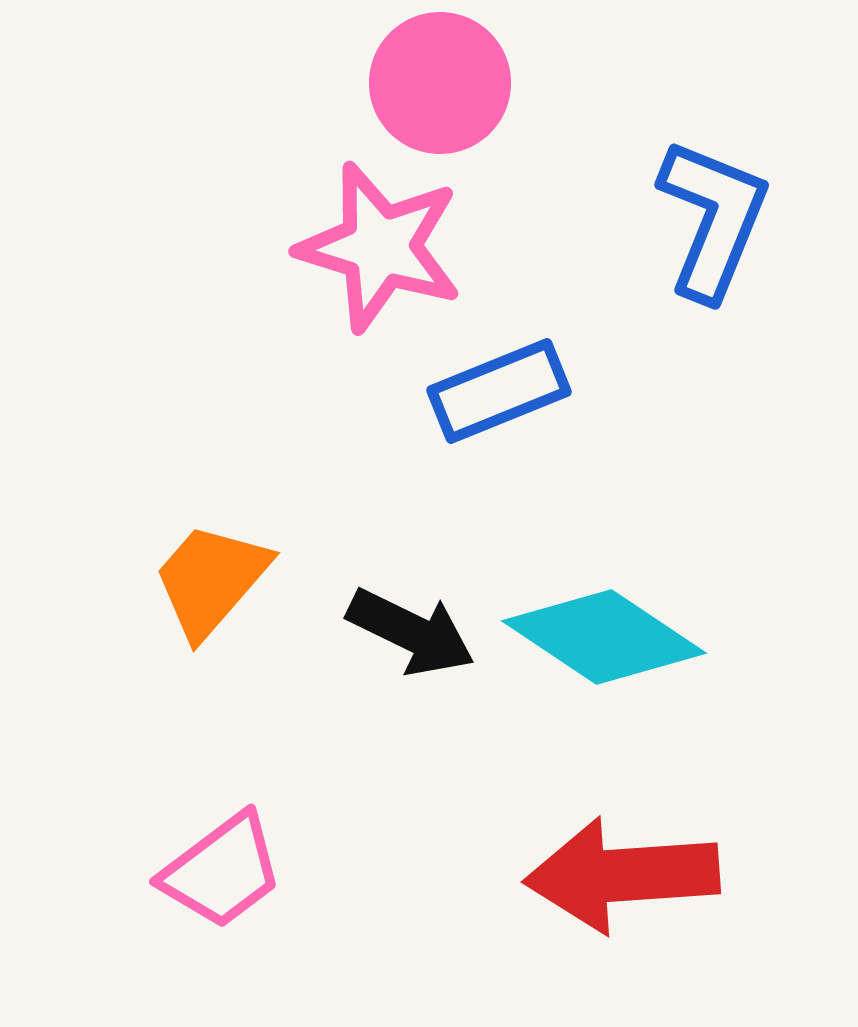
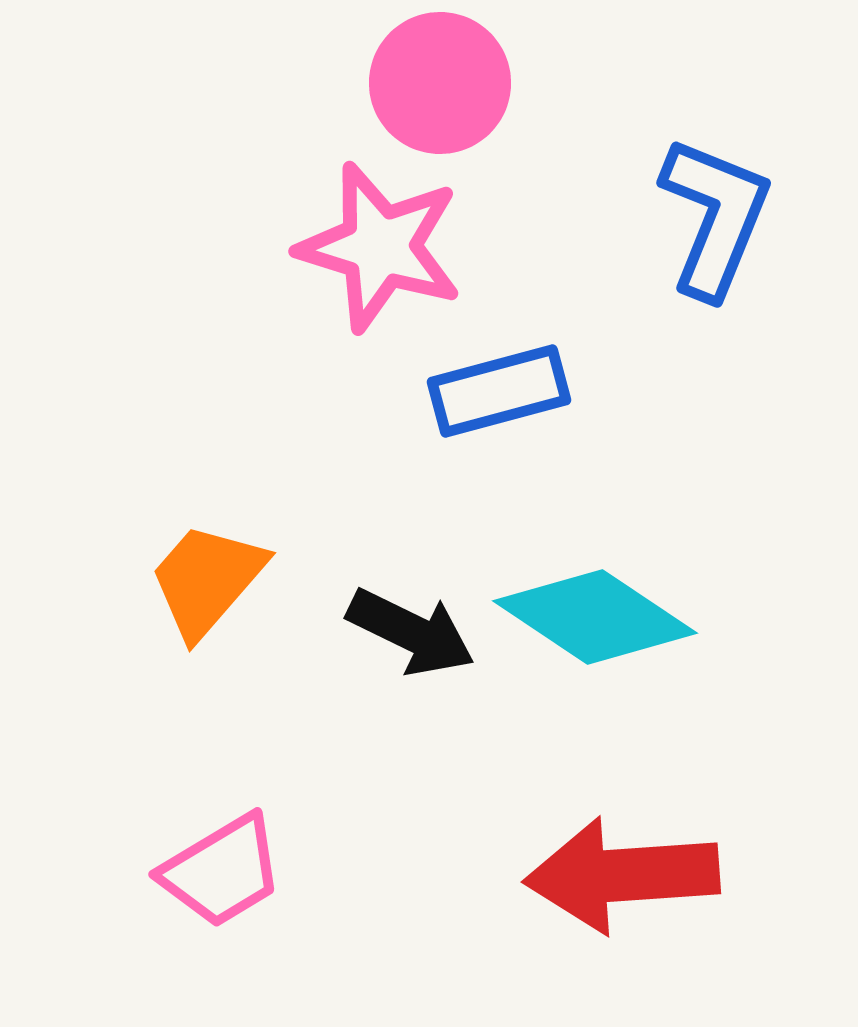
blue L-shape: moved 2 px right, 2 px up
blue rectangle: rotated 7 degrees clockwise
orange trapezoid: moved 4 px left
cyan diamond: moved 9 px left, 20 px up
pink trapezoid: rotated 6 degrees clockwise
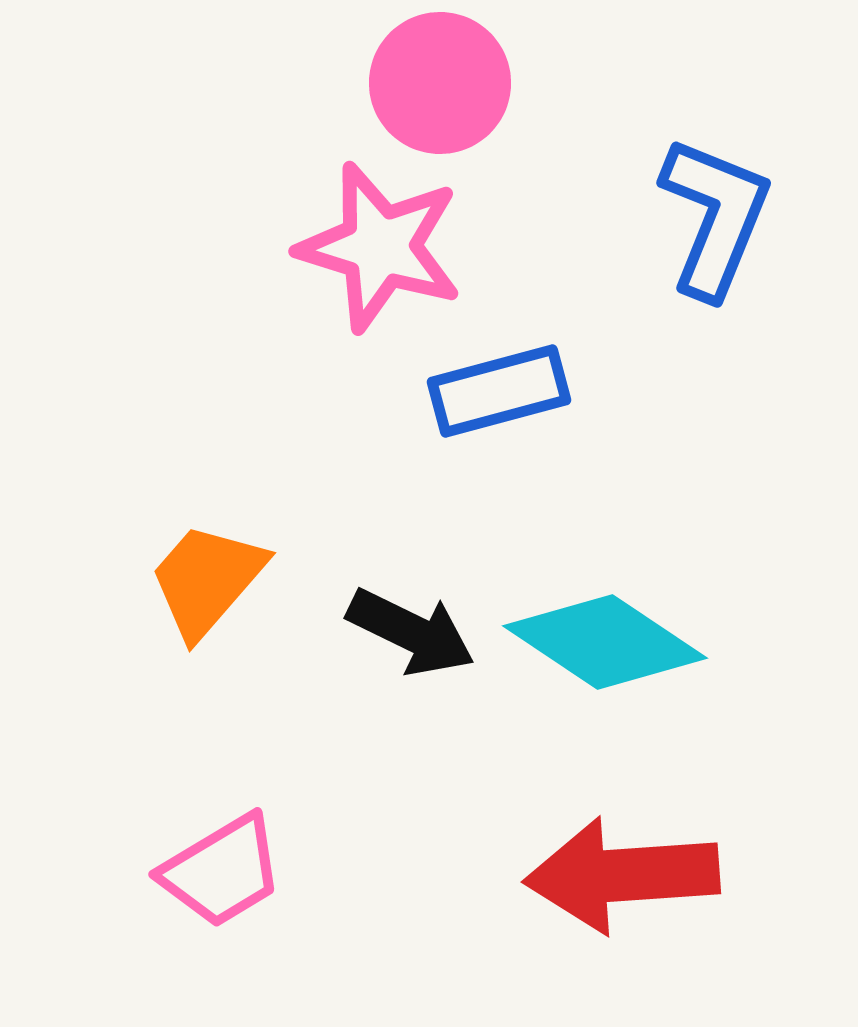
cyan diamond: moved 10 px right, 25 px down
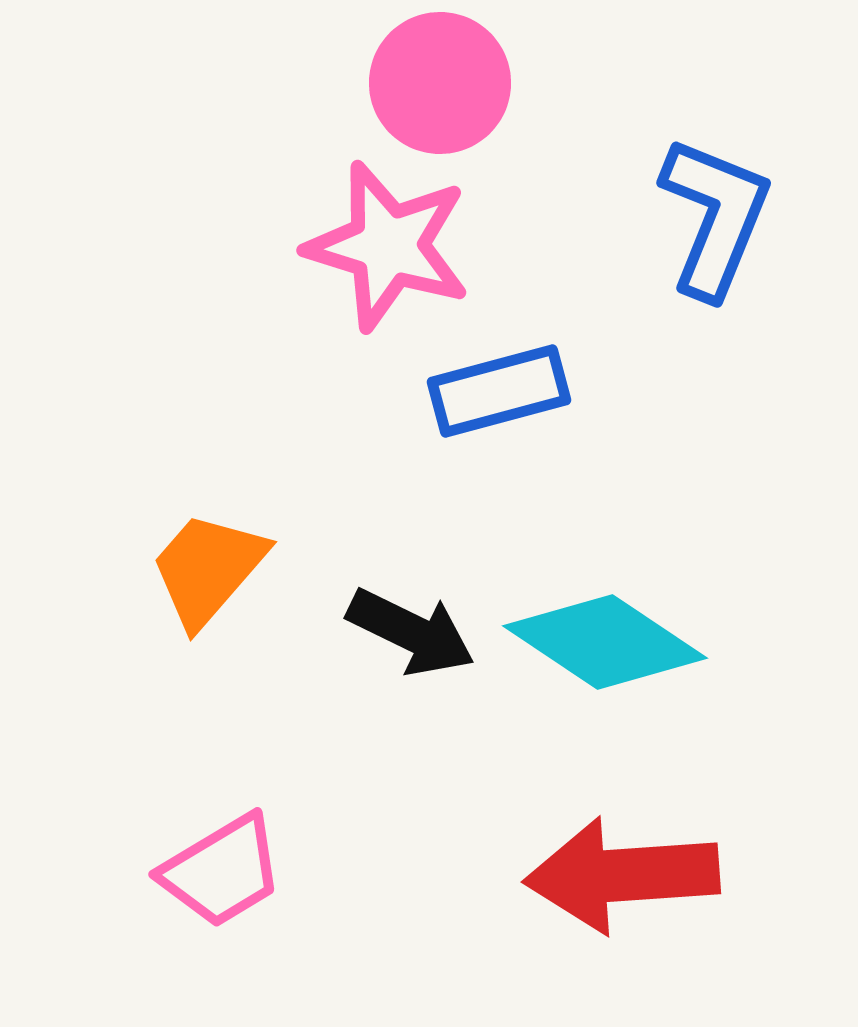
pink star: moved 8 px right, 1 px up
orange trapezoid: moved 1 px right, 11 px up
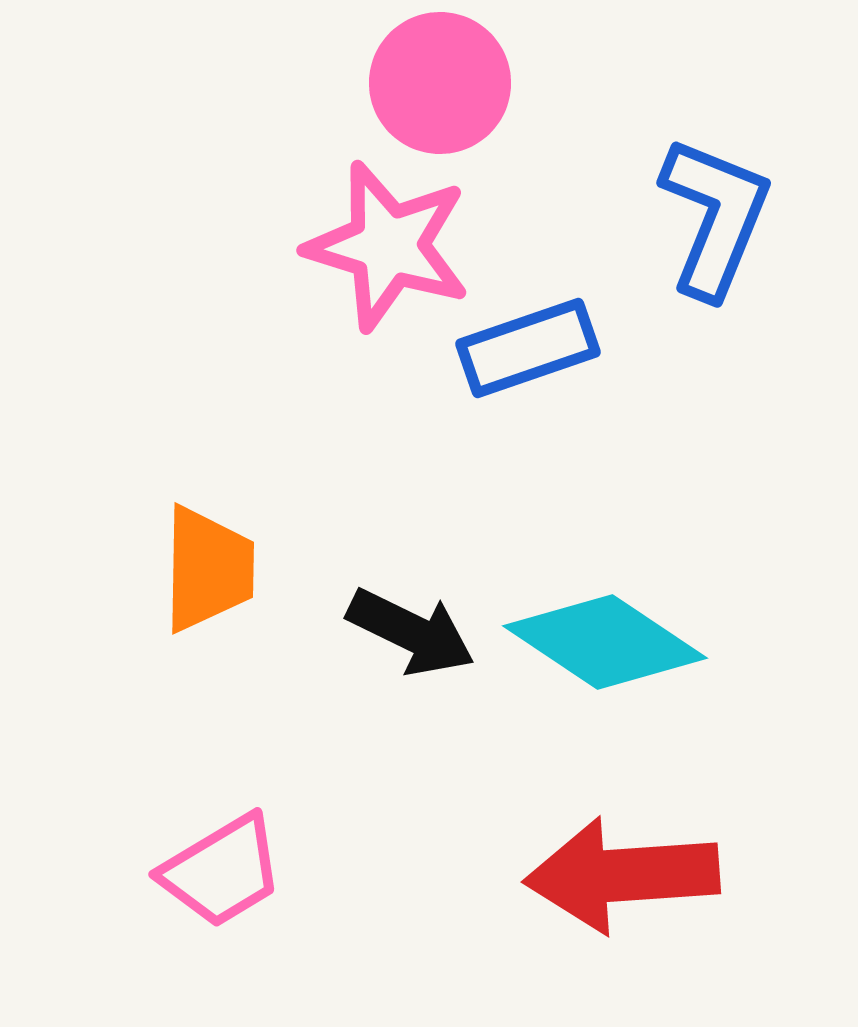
blue rectangle: moved 29 px right, 43 px up; rotated 4 degrees counterclockwise
orange trapezoid: rotated 140 degrees clockwise
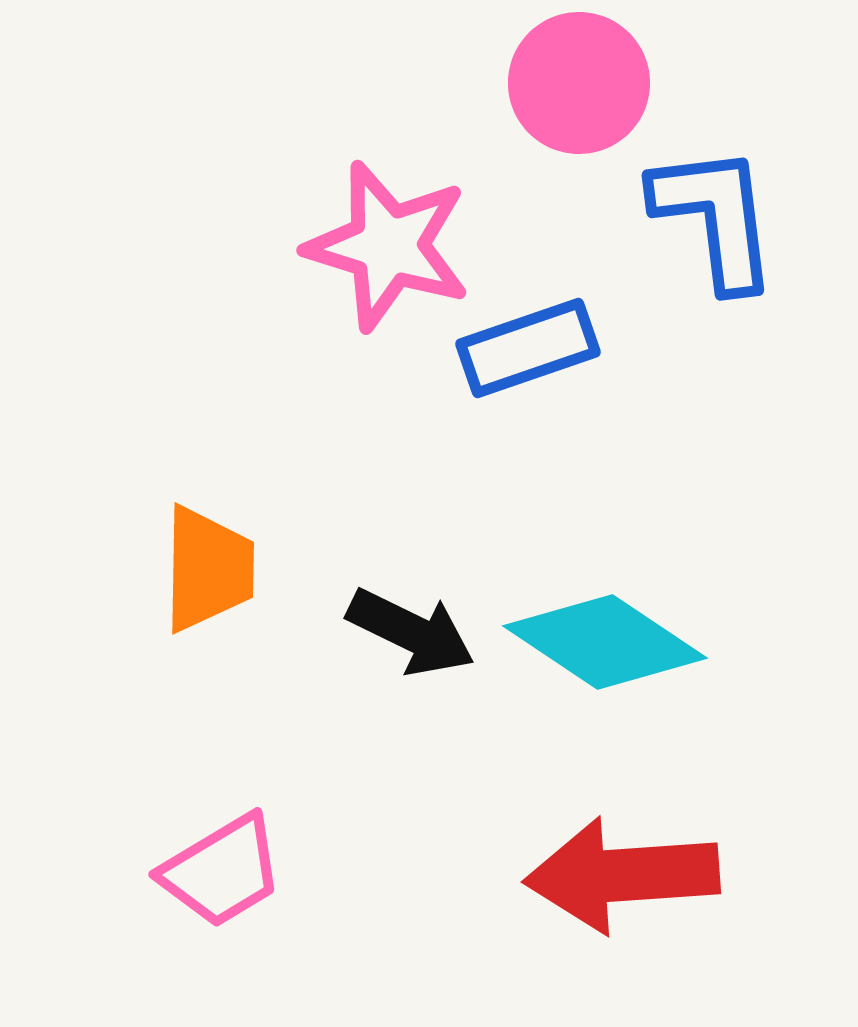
pink circle: moved 139 px right
blue L-shape: rotated 29 degrees counterclockwise
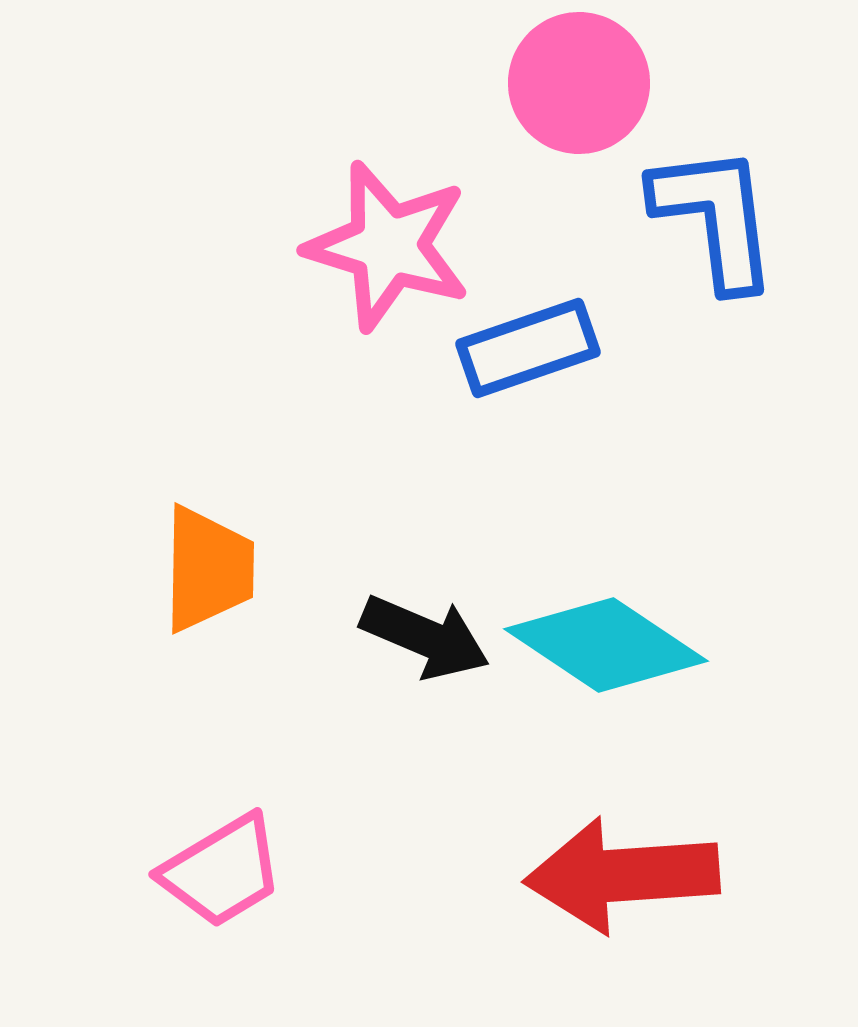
black arrow: moved 14 px right, 5 px down; rotated 3 degrees counterclockwise
cyan diamond: moved 1 px right, 3 px down
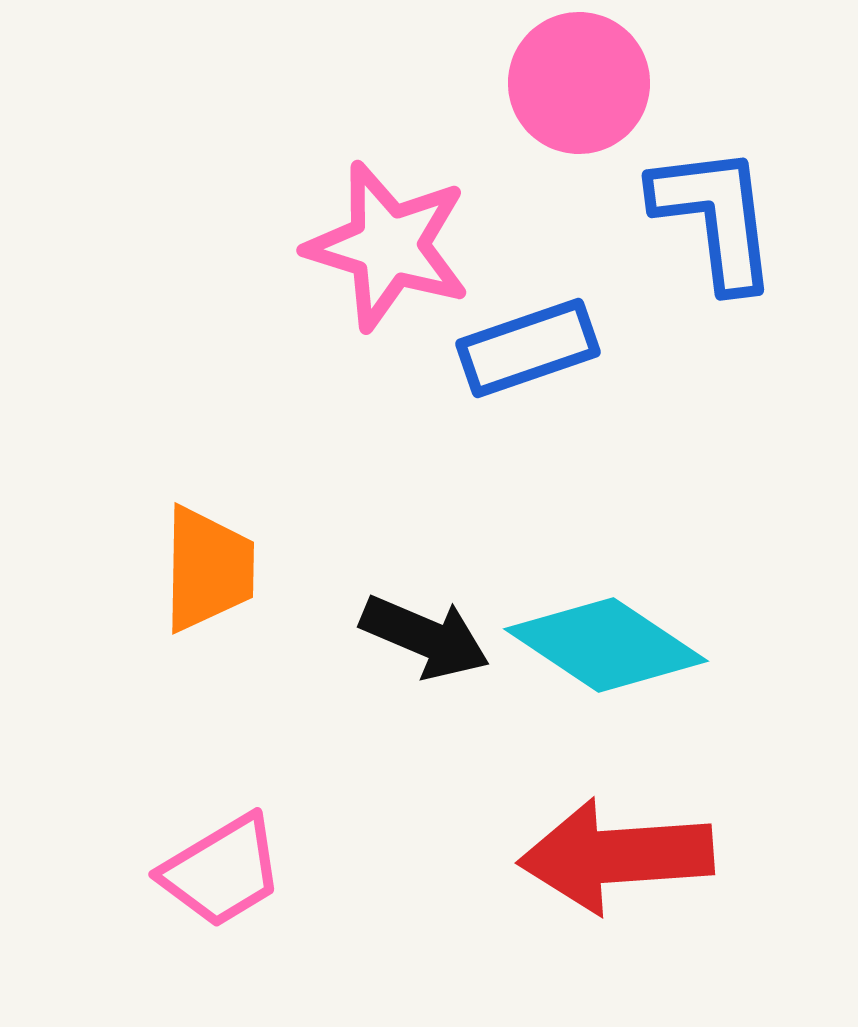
red arrow: moved 6 px left, 19 px up
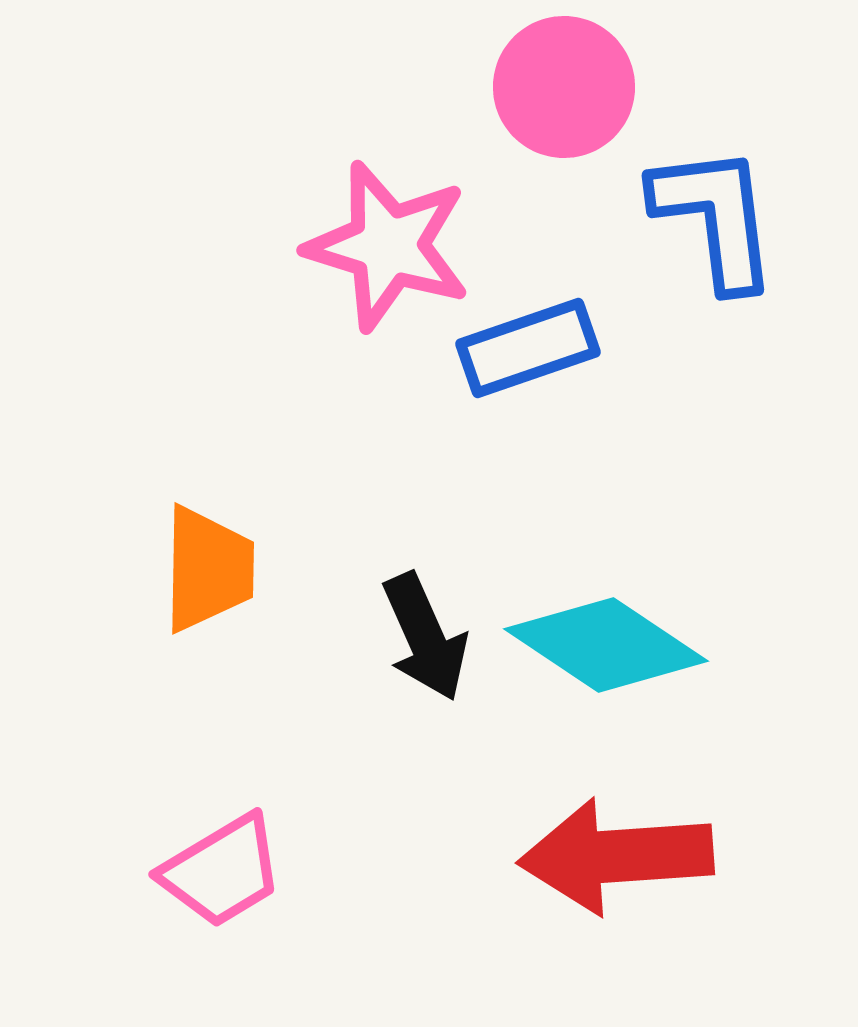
pink circle: moved 15 px left, 4 px down
black arrow: rotated 43 degrees clockwise
